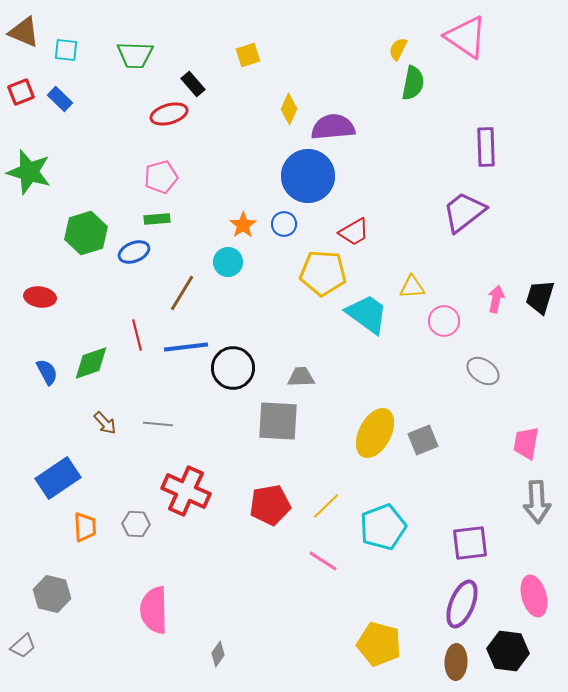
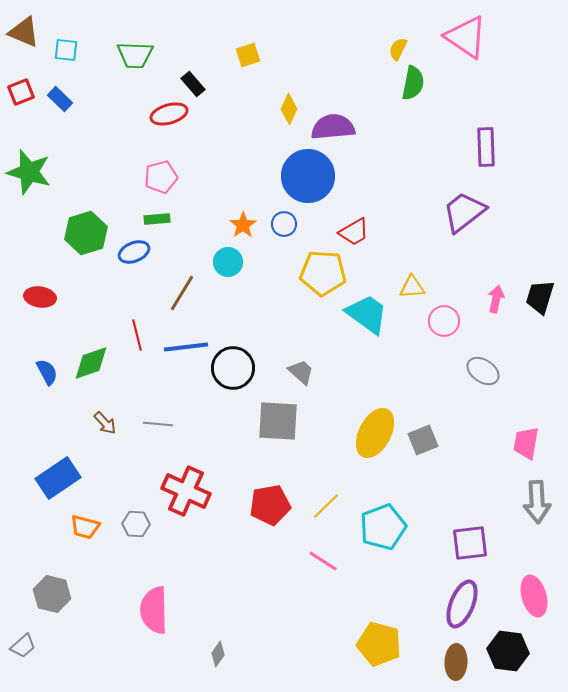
gray trapezoid at (301, 377): moved 5 px up; rotated 44 degrees clockwise
orange trapezoid at (85, 527): rotated 108 degrees clockwise
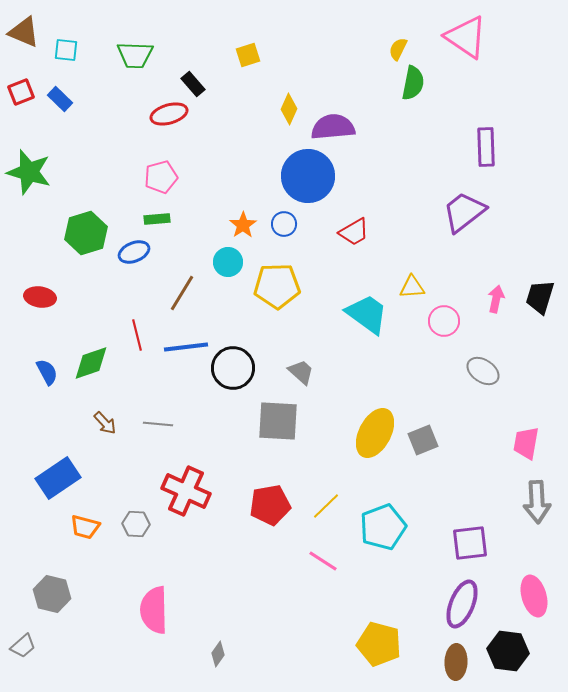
yellow pentagon at (323, 273): moved 46 px left, 13 px down; rotated 6 degrees counterclockwise
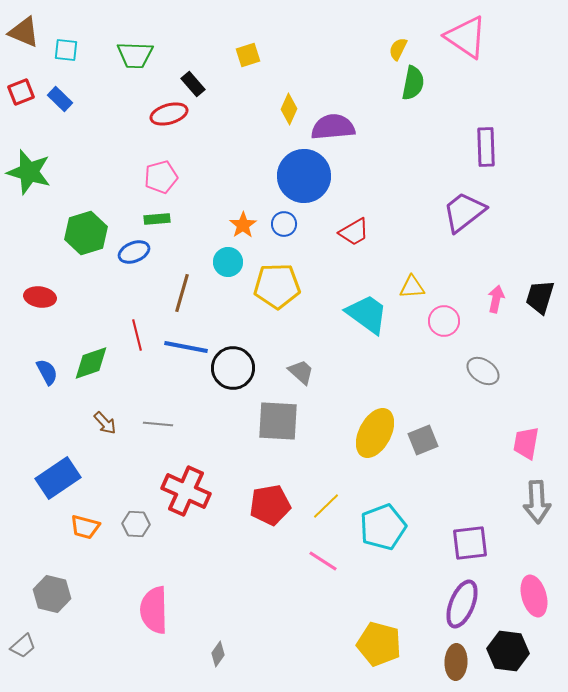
blue circle at (308, 176): moved 4 px left
brown line at (182, 293): rotated 15 degrees counterclockwise
blue line at (186, 347): rotated 18 degrees clockwise
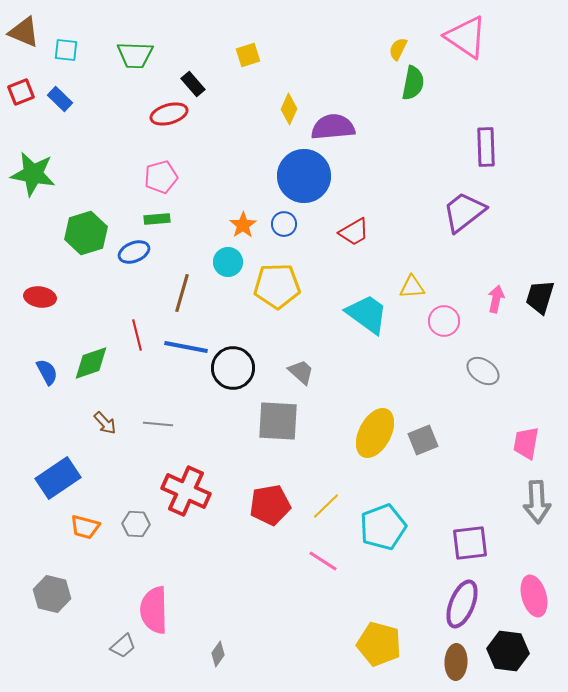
green star at (29, 172): moved 4 px right, 2 px down; rotated 6 degrees counterclockwise
gray trapezoid at (23, 646): moved 100 px right
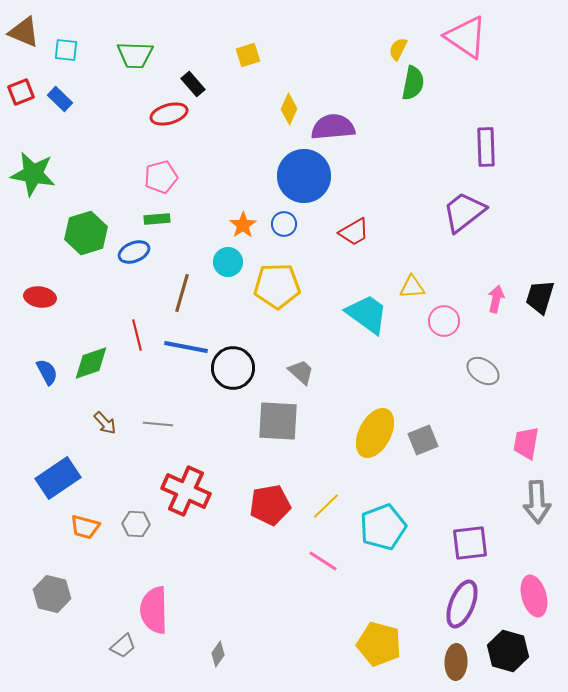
black hexagon at (508, 651): rotated 9 degrees clockwise
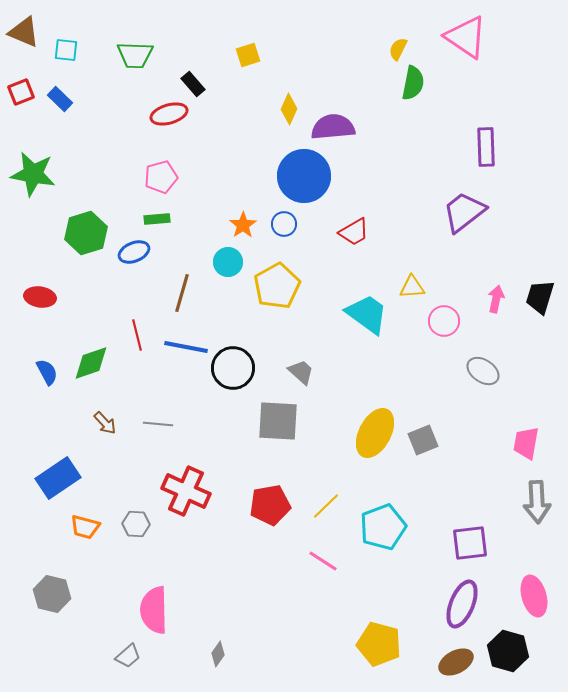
yellow pentagon at (277, 286): rotated 27 degrees counterclockwise
gray trapezoid at (123, 646): moved 5 px right, 10 px down
brown ellipse at (456, 662): rotated 60 degrees clockwise
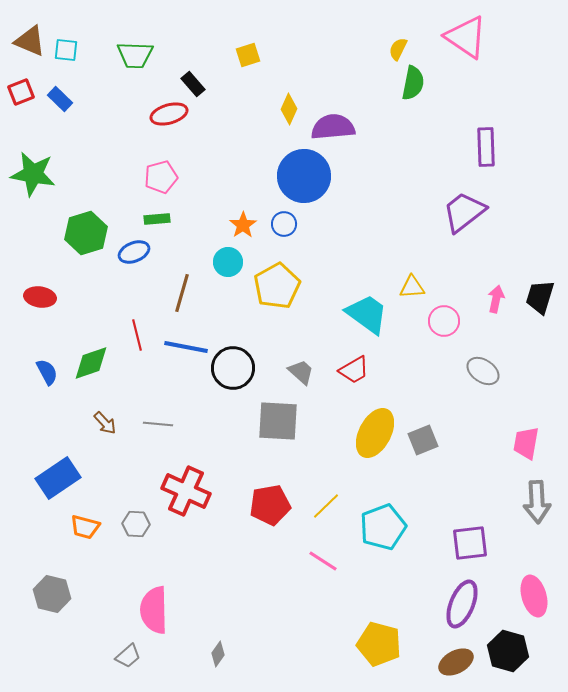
brown triangle at (24, 32): moved 6 px right, 9 px down
red trapezoid at (354, 232): moved 138 px down
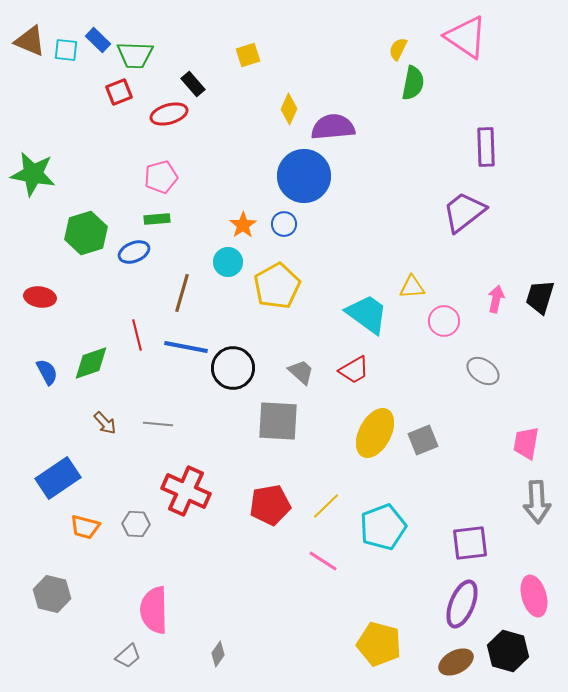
red square at (21, 92): moved 98 px right
blue rectangle at (60, 99): moved 38 px right, 59 px up
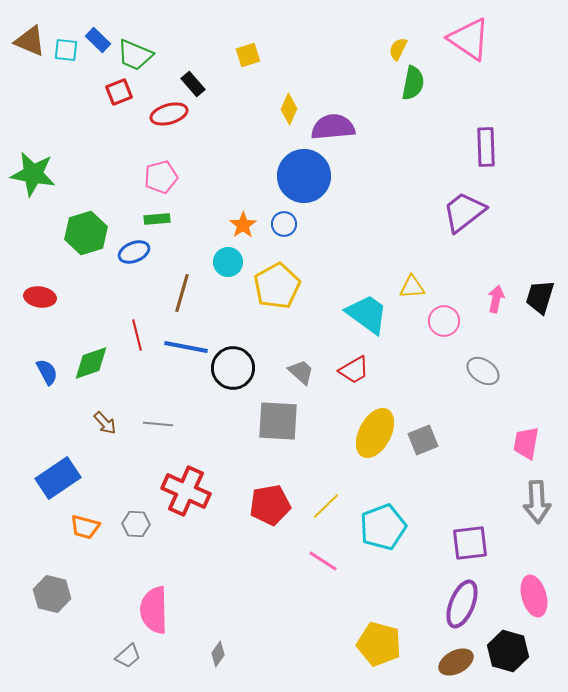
pink triangle at (466, 37): moved 3 px right, 2 px down
green trapezoid at (135, 55): rotated 21 degrees clockwise
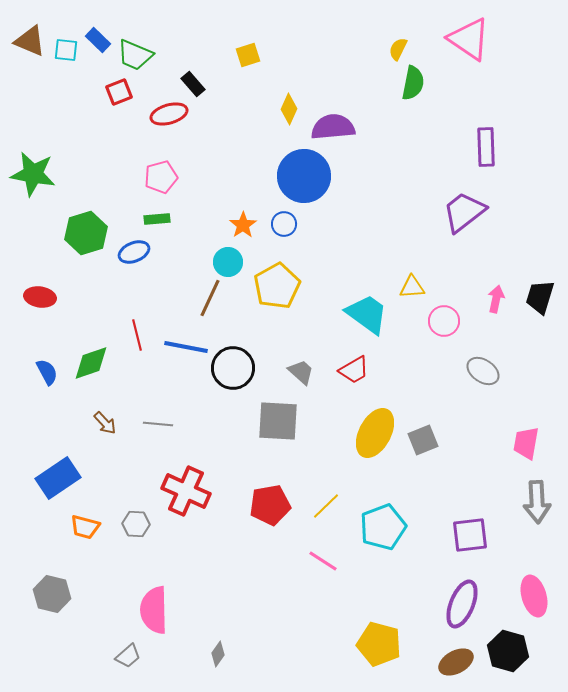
brown line at (182, 293): moved 28 px right, 5 px down; rotated 9 degrees clockwise
purple square at (470, 543): moved 8 px up
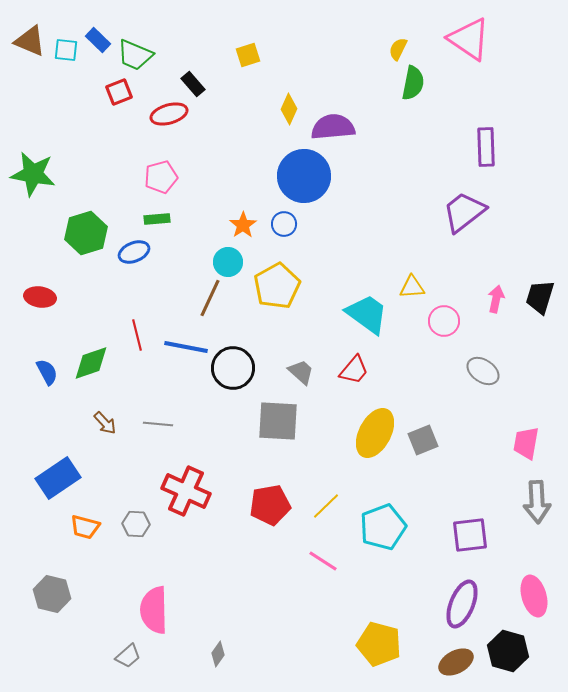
red trapezoid at (354, 370): rotated 20 degrees counterclockwise
